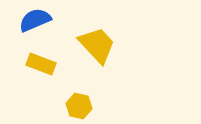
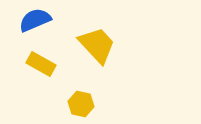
yellow rectangle: rotated 8 degrees clockwise
yellow hexagon: moved 2 px right, 2 px up
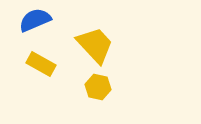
yellow trapezoid: moved 2 px left
yellow hexagon: moved 17 px right, 17 px up
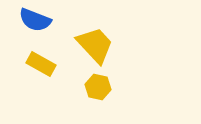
blue semicircle: rotated 136 degrees counterclockwise
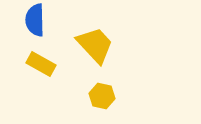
blue semicircle: rotated 68 degrees clockwise
yellow hexagon: moved 4 px right, 9 px down
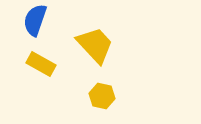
blue semicircle: rotated 20 degrees clockwise
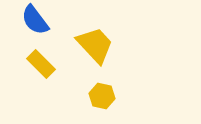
blue semicircle: rotated 56 degrees counterclockwise
yellow rectangle: rotated 16 degrees clockwise
